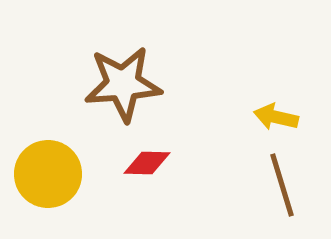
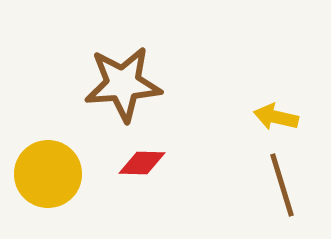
red diamond: moved 5 px left
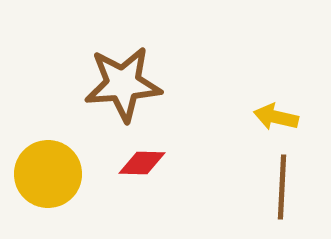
brown line: moved 2 px down; rotated 20 degrees clockwise
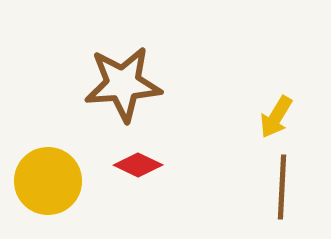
yellow arrow: rotated 72 degrees counterclockwise
red diamond: moved 4 px left, 2 px down; rotated 24 degrees clockwise
yellow circle: moved 7 px down
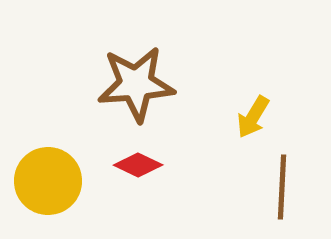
brown star: moved 13 px right
yellow arrow: moved 23 px left
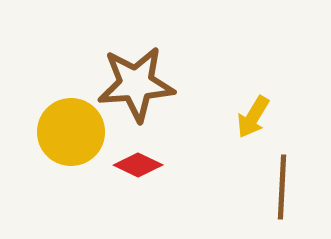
yellow circle: moved 23 px right, 49 px up
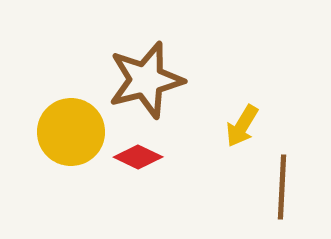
brown star: moved 10 px right, 4 px up; rotated 10 degrees counterclockwise
yellow arrow: moved 11 px left, 9 px down
red diamond: moved 8 px up
